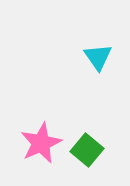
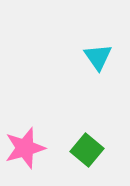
pink star: moved 16 px left, 5 px down; rotated 9 degrees clockwise
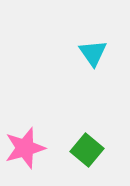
cyan triangle: moved 5 px left, 4 px up
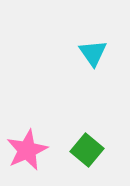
pink star: moved 2 px right, 2 px down; rotated 9 degrees counterclockwise
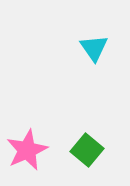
cyan triangle: moved 1 px right, 5 px up
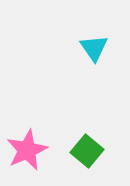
green square: moved 1 px down
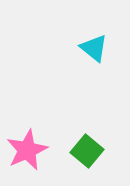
cyan triangle: rotated 16 degrees counterclockwise
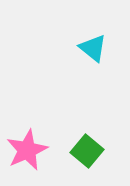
cyan triangle: moved 1 px left
